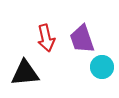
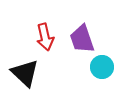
red arrow: moved 1 px left, 1 px up
black triangle: rotated 48 degrees clockwise
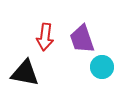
red arrow: rotated 20 degrees clockwise
black triangle: rotated 32 degrees counterclockwise
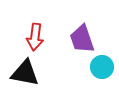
red arrow: moved 10 px left
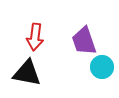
purple trapezoid: moved 2 px right, 2 px down
black triangle: moved 2 px right
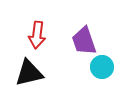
red arrow: moved 2 px right, 2 px up
black triangle: moved 2 px right; rotated 24 degrees counterclockwise
